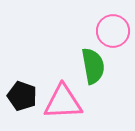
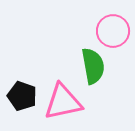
pink triangle: rotated 9 degrees counterclockwise
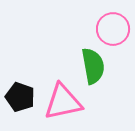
pink circle: moved 2 px up
black pentagon: moved 2 px left, 1 px down
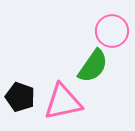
pink circle: moved 1 px left, 2 px down
green semicircle: rotated 45 degrees clockwise
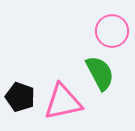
green semicircle: moved 7 px right, 7 px down; rotated 63 degrees counterclockwise
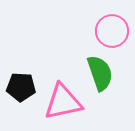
green semicircle: rotated 9 degrees clockwise
black pentagon: moved 1 px right, 10 px up; rotated 16 degrees counterclockwise
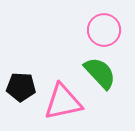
pink circle: moved 8 px left, 1 px up
green semicircle: rotated 24 degrees counterclockwise
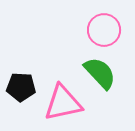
pink triangle: moved 1 px down
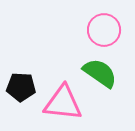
green semicircle: rotated 12 degrees counterclockwise
pink triangle: rotated 18 degrees clockwise
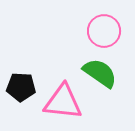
pink circle: moved 1 px down
pink triangle: moved 1 px up
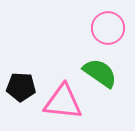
pink circle: moved 4 px right, 3 px up
